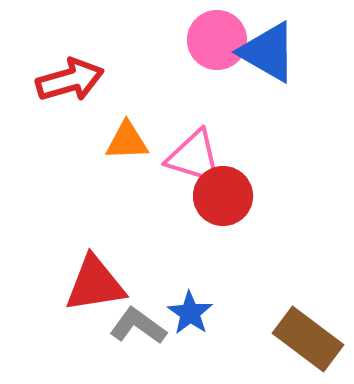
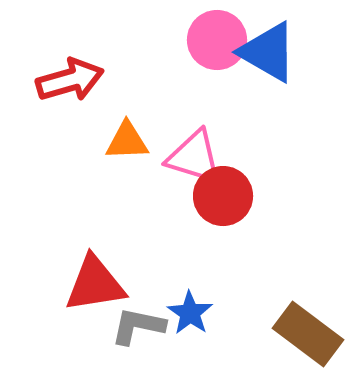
gray L-shape: rotated 24 degrees counterclockwise
brown rectangle: moved 5 px up
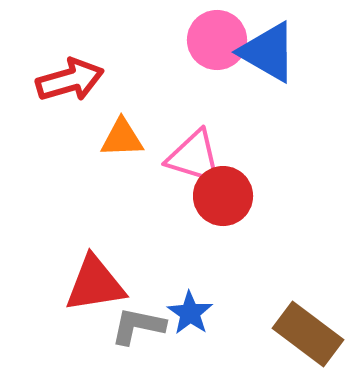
orange triangle: moved 5 px left, 3 px up
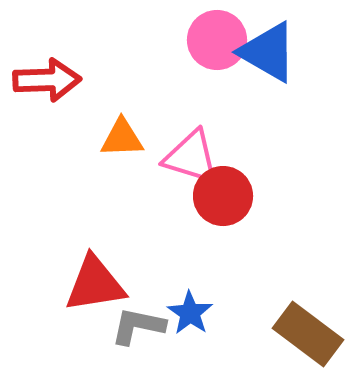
red arrow: moved 23 px left; rotated 14 degrees clockwise
pink triangle: moved 3 px left
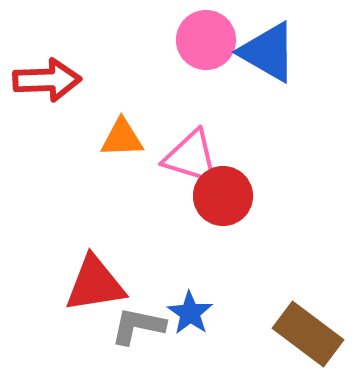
pink circle: moved 11 px left
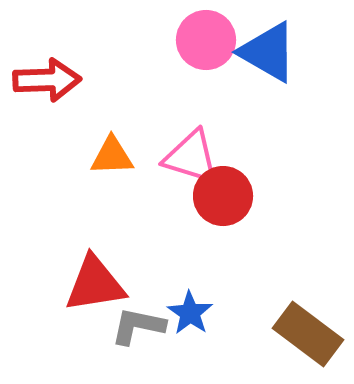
orange triangle: moved 10 px left, 18 px down
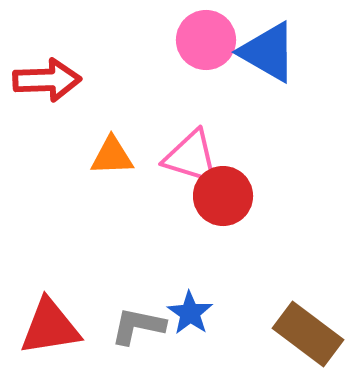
red triangle: moved 45 px left, 43 px down
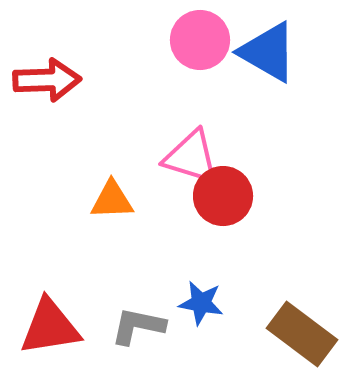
pink circle: moved 6 px left
orange triangle: moved 44 px down
blue star: moved 11 px right, 10 px up; rotated 24 degrees counterclockwise
brown rectangle: moved 6 px left
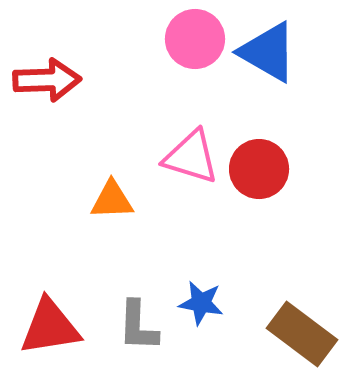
pink circle: moved 5 px left, 1 px up
red circle: moved 36 px right, 27 px up
gray L-shape: rotated 100 degrees counterclockwise
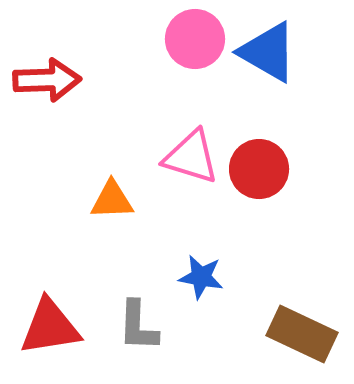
blue star: moved 26 px up
brown rectangle: rotated 12 degrees counterclockwise
